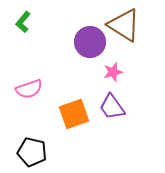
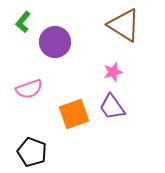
purple circle: moved 35 px left
black pentagon: rotated 8 degrees clockwise
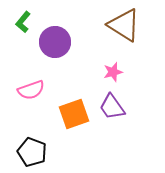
pink semicircle: moved 2 px right, 1 px down
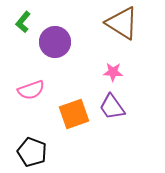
brown triangle: moved 2 px left, 2 px up
pink star: rotated 18 degrees clockwise
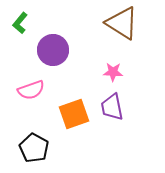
green L-shape: moved 3 px left, 1 px down
purple circle: moved 2 px left, 8 px down
purple trapezoid: rotated 24 degrees clockwise
black pentagon: moved 2 px right, 4 px up; rotated 8 degrees clockwise
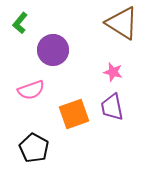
pink star: rotated 12 degrees clockwise
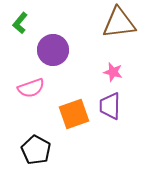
brown triangle: moved 3 px left; rotated 39 degrees counterclockwise
pink semicircle: moved 2 px up
purple trapezoid: moved 2 px left, 1 px up; rotated 12 degrees clockwise
black pentagon: moved 2 px right, 2 px down
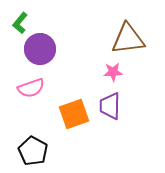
brown triangle: moved 9 px right, 16 px down
purple circle: moved 13 px left, 1 px up
pink star: rotated 18 degrees counterclockwise
black pentagon: moved 3 px left, 1 px down
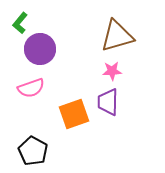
brown triangle: moved 11 px left, 3 px up; rotated 9 degrees counterclockwise
pink star: moved 1 px left, 1 px up
purple trapezoid: moved 2 px left, 4 px up
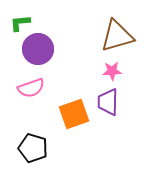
green L-shape: rotated 45 degrees clockwise
purple circle: moved 2 px left
black pentagon: moved 3 px up; rotated 12 degrees counterclockwise
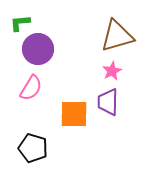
pink star: rotated 24 degrees counterclockwise
pink semicircle: rotated 40 degrees counterclockwise
orange square: rotated 20 degrees clockwise
